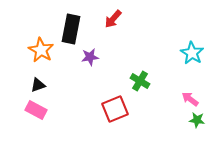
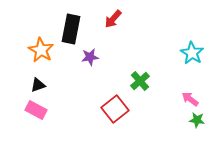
green cross: rotated 18 degrees clockwise
red square: rotated 16 degrees counterclockwise
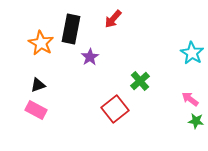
orange star: moved 7 px up
purple star: rotated 24 degrees counterclockwise
green star: moved 1 px left, 1 px down
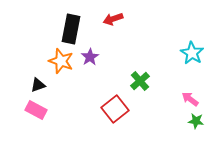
red arrow: rotated 30 degrees clockwise
orange star: moved 20 px right, 18 px down; rotated 10 degrees counterclockwise
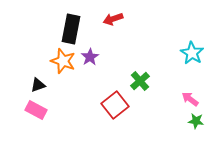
orange star: moved 2 px right
red square: moved 4 px up
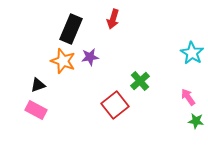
red arrow: rotated 54 degrees counterclockwise
black rectangle: rotated 12 degrees clockwise
purple star: rotated 24 degrees clockwise
pink arrow: moved 2 px left, 2 px up; rotated 18 degrees clockwise
